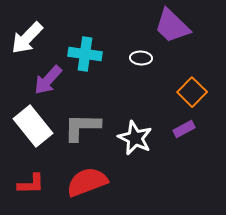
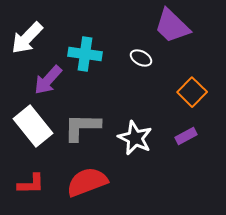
white ellipse: rotated 25 degrees clockwise
purple rectangle: moved 2 px right, 7 px down
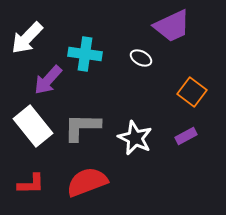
purple trapezoid: rotated 69 degrees counterclockwise
orange square: rotated 8 degrees counterclockwise
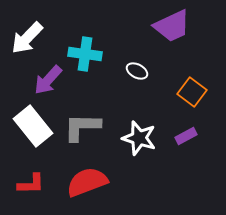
white ellipse: moved 4 px left, 13 px down
white star: moved 4 px right; rotated 8 degrees counterclockwise
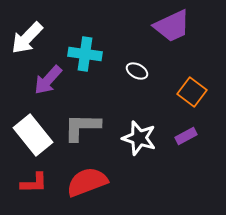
white rectangle: moved 9 px down
red L-shape: moved 3 px right, 1 px up
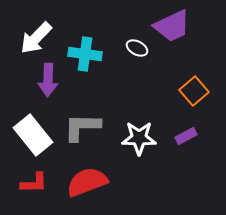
white arrow: moved 9 px right
white ellipse: moved 23 px up
purple arrow: rotated 40 degrees counterclockwise
orange square: moved 2 px right, 1 px up; rotated 12 degrees clockwise
white star: rotated 16 degrees counterclockwise
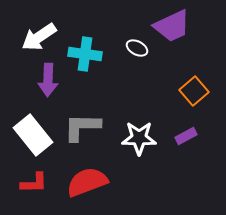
white arrow: moved 3 px right, 1 px up; rotated 12 degrees clockwise
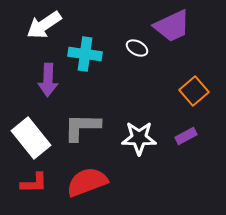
white arrow: moved 5 px right, 12 px up
white rectangle: moved 2 px left, 3 px down
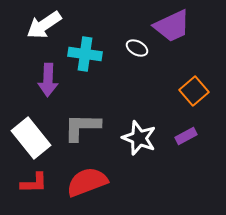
white star: rotated 20 degrees clockwise
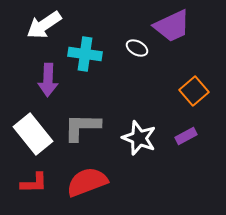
white rectangle: moved 2 px right, 4 px up
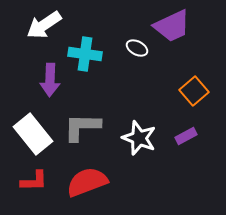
purple arrow: moved 2 px right
red L-shape: moved 2 px up
